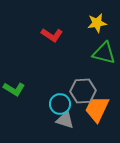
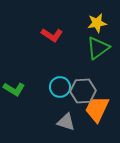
green triangle: moved 6 px left, 5 px up; rotated 50 degrees counterclockwise
cyan circle: moved 17 px up
gray triangle: moved 1 px right, 2 px down
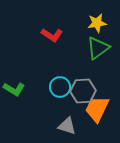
gray triangle: moved 1 px right, 4 px down
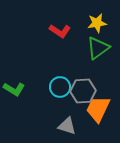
red L-shape: moved 8 px right, 4 px up
orange trapezoid: moved 1 px right
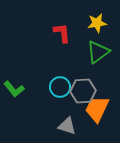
red L-shape: moved 2 px right, 2 px down; rotated 130 degrees counterclockwise
green triangle: moved 4 px down
green L-shape: rotated 20 degrees clockwise
orange trapezoid: moved 1 px left
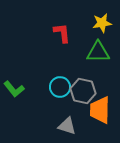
yellow star: moved 5 px right
green triangle: rotated 35 degrees clockwise
gray hexagon: rotated 15 degrees clockwise
orange trapezoid: moved 3 px right, 1 px down; rotated 24 degrees counterclockwise
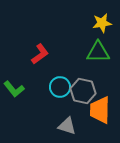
red L-shape: moved 22 px left, 21 px down; rotated 60 degrees clockwise
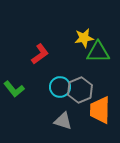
yellow star: moved 18 px left, 15 px down
gray hexagon: moved 3 px left, 1 px up; rotated 25 degrees clockwise
gray triangle: moved 4 px left, 5 px up
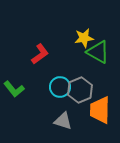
green triangle: rotated 30 degrees clockwise
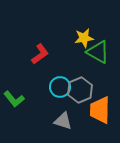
green L-shape: moved 10 px down
